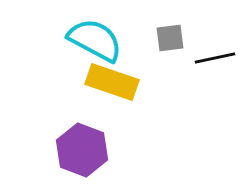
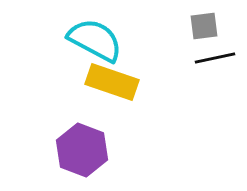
gray square: moved 34 px right, 12 px up
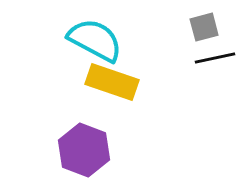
gray square: moved 1 px down; rotated 8 degrees counterclockwise
purple hexagon: moved 2 px right
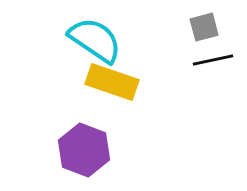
cyan semicircle: rotated 6 degrees clockwise
black line: moved 2 px left, 2 px down
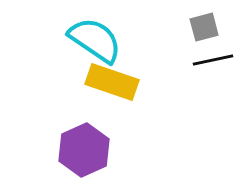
purple hexagon: rotated 15 degrees clockwise
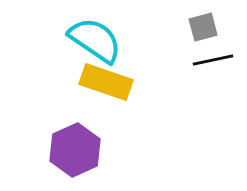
gray square: moved 1 px left
yellow rectangle: moved 6 px left
purple hexagon: moved 9 px left
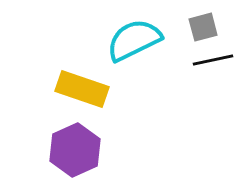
cyan semicircle: moved 39 px right; rotated 60 degrees counterclockwise
yellow rectangle: moved 24 px left, 7 px down
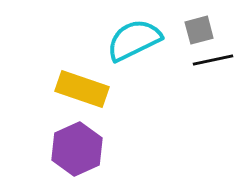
gray square: moved 4 px left, 3 px down
purple hexagon: moved 2 px right, 1 px up
